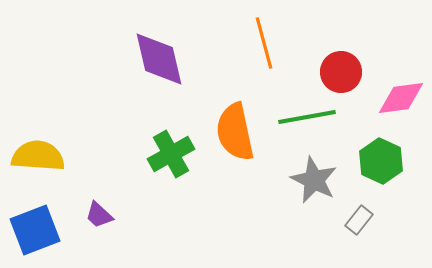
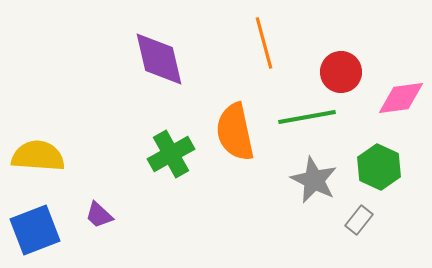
green hexagon: moved 2 px left, 6 px down
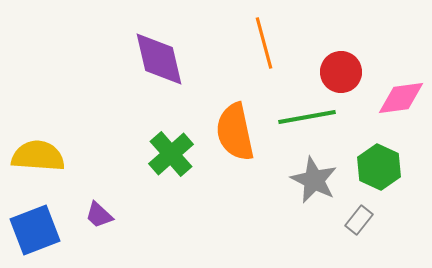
green cross: rotated 12 degrees counterclockwise
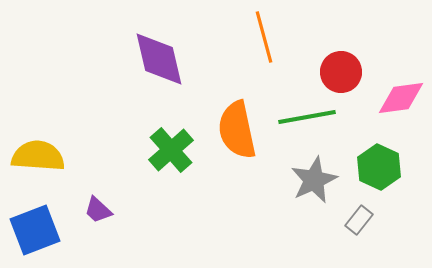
orange line: moved 6 px up
orange semicircle: moved 2 px right, 2 px up
green cross: moved 4 px up
gray star: rotated 21 degrees clockwise
purple trapezoid: moved 1 px left, 5 px up
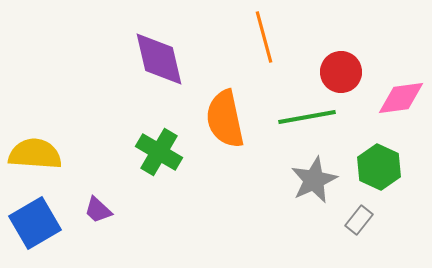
orange semicircle: moved 12 px left, 11 px up
green cross: moved 12 px left, 2 px down; rotated 18 degrees counterclockwise
yellow semicircle: moved 3 px left, 2 px up
blue square: moved 7 px up; rotated 9 degrees counterclockwise
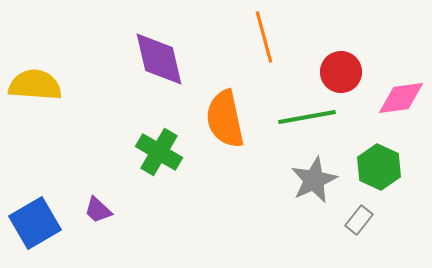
yellow semicircle: moved 69 px up
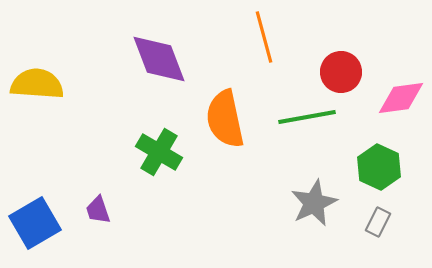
purple diamond: rotated 8 degrees counterclockwise
yellow semicircle: moved 2 px right, 1 px up
gray star: moved 23 px down
purple trapezoid: rotated 28 degrees clockwise
gray rectangle: moved 19 px right, 2 px down; rotated 12 degrees counterclockwise
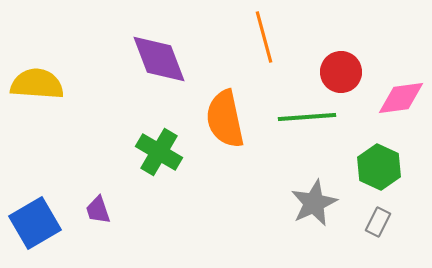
green line: rotated 6 degrees clockwise
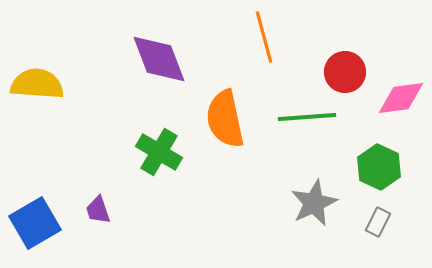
red circle: moved 4 px right
